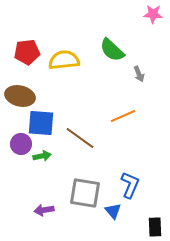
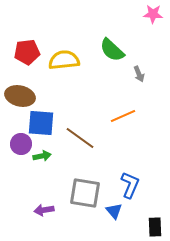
blue triangle: moved 1 px right
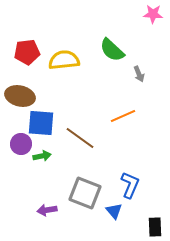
gray square: rotated 12 degrees clockwise
purple arrow: moved 3 px right
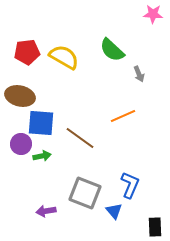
yellow semicircle: moved 3 px up; rotated 36 degrees clockwise
purple arrow: moved 1 px left, 1 px down
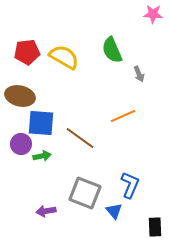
green semicircle: rotated 24 degrees clockwise
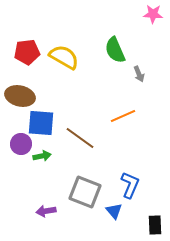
green semicircle: moved 3 px right
gray square: moved 1 px up
black rectangle: moved 2 px up
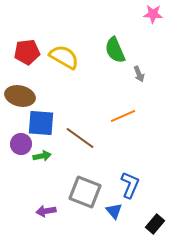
black rectangle: moved 1 px up; rotated 42 degrees clockwise
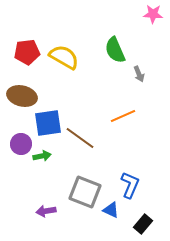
brown ellipse: moved 2 px right
blue square: moved 7 px right; rotated 12 degrees counterclockwise
blue triangle: moved 3 px left, 1 px up; rotated 24 degrees counterclockwise
black rectangle: moved 12 px left
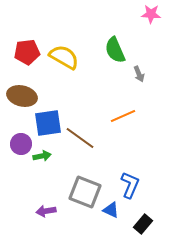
pink star: moved 2 px left
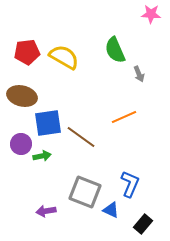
orange line: moved 1 px right, 1 px down
brown line: moved 1 px right, 1 px up
blue L-shape: moved 1 px up
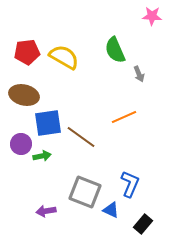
pink star: moved 1 px right, 2 px down
brown ellipse: moved 2 px right, 1 px up
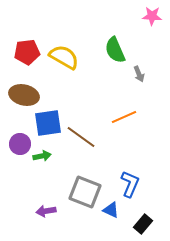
purple circle: moved 1 px left
